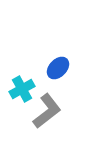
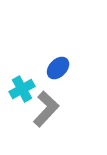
gray L-shape: moved 1 px left, 2 px up; rotated 9 degrees counterclockwise
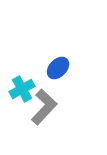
gray L-shape: moved 2 px left, 2 px up
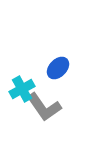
gray L-shape: rotated 102 degrees clockwise
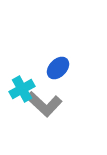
gray L-shape: moved 3 px up; rotated 12 degrees counterclockwise
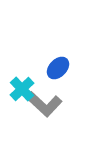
cyan cross: rotated 15 degrees counterclockwise
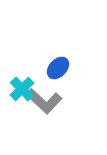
gray L-shape: moved 3 px up
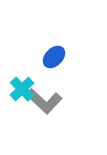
blue ellipse: moved 4 px left, 11 px up
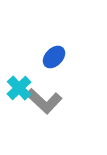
cyan cross: moved 3 px left, 1 px up
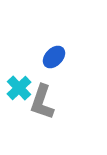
gray L-shape: moved 2 px left, 1 px down; rotated 66 degrees clockwise
